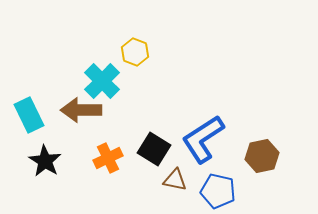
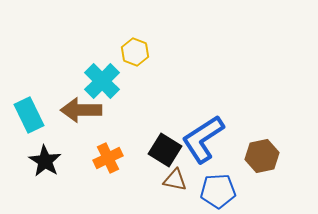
black square: moved 11 px right, 1 px down
blue pentagon: rotated 16 degrees counterclockwise
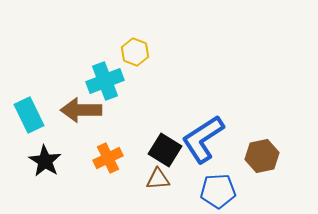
cyan cross: moved 3 px right; rotated 24 degrees clockwise
brown triangle: moved 17 px left, 1 px up; rotated 15 degrees counterclockwise
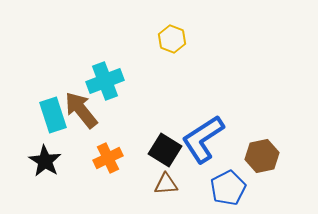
yellow hexagon: moved 37 px right, 13 px up
brown arrow: rotated 51 degrees clockwise
cyan rectangle: moved 24 px right; rotated 8 degrees clockwise
brown triangle: moved 8 px right, 5 px down
blue pentagon: moved 10 px right, 3 px up; rotated 24 degrees counterclockwise
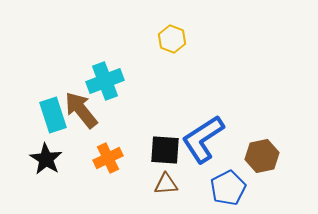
black square: rotated 28 degrees counterclockwise
black star: moved 1 px right, 2 px up
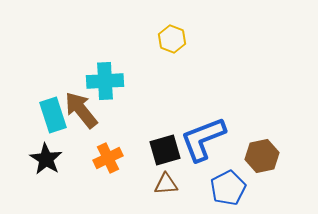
cyan cross: rotated 18 degrees clockwise
blue L-shape: rotated 12 degrees clockwise
black square: rotated 20 degrees counterclockwise
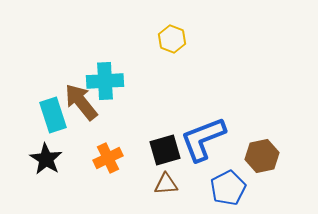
brown arrow: moved 8 px up
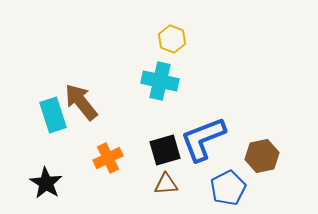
cyan cross: moved 55 px right; rotated 15 degrees clockwise
black star: moved 24 px down
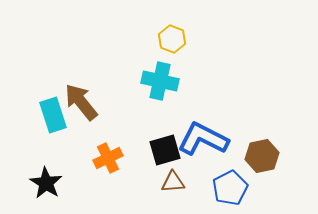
blue L-shape: rotated 48 degrees clockwise
brown triangle: moved 7 px right, 2 px up
blue pentagon: moved 2 px right
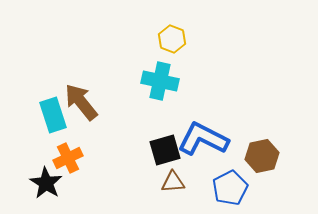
orange cross: moved 40 px left
